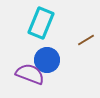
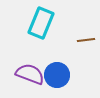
brown line: rotated 24 degrees clockwise
blue circle: moved 10 px right, 15 px down
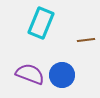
blue circle: moved 5 px right
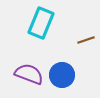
brown line: rotated 12 degrees counterclockwise
purple semicircle: moved 1 px left
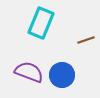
purple semicircle: moved 2 px up
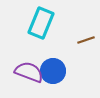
blue circle: moved 9 px left, 4 px up
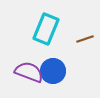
cyan rectangle: moved 5 px right, 6 px down
brown line: moved 1 px left, 1 px up
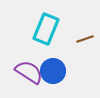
purple semicircle: rotated 12 degrees clockwise
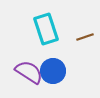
cyan rectangle: rotated 40 degrees counterclockwise
brown line: moved 2 px up
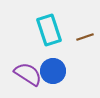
cyan rectangle: moved 3 px right, 1 px down
purple semicircle: moved 1 px left, 2 px down
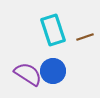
cyan rectangle: moved 4 px right
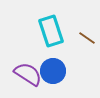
cyan rectangle: moved 2 px left, 1 px down
brown line: moved 2 px right, 1 px down; rotated 54 degrees clockwise
